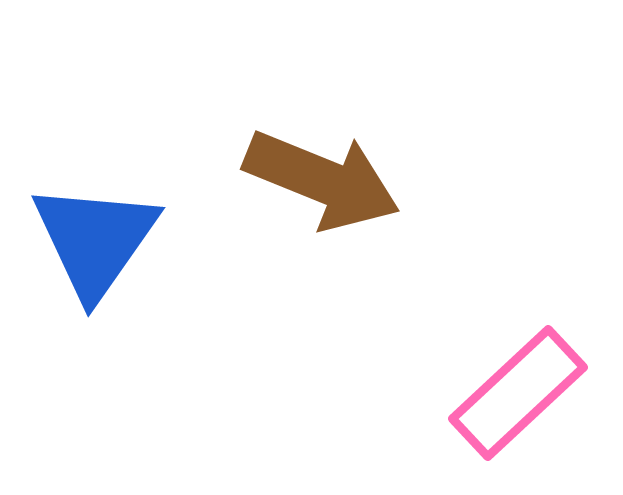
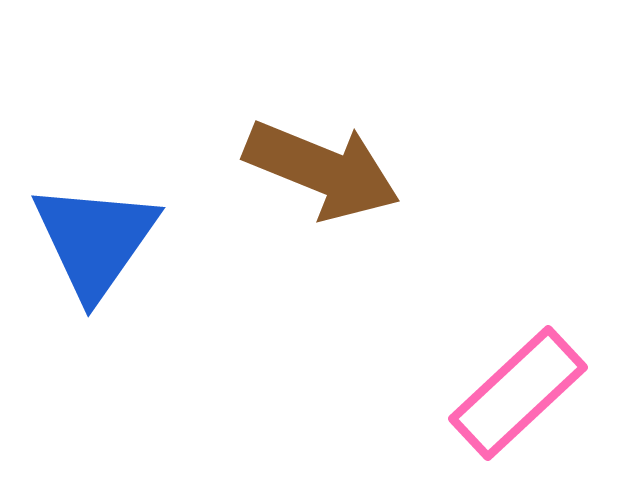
brown arrow: moved 10 px up
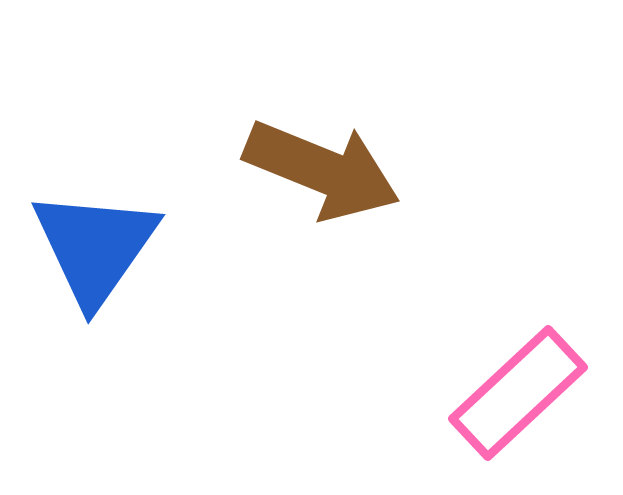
blue triangle: moved 7 px down
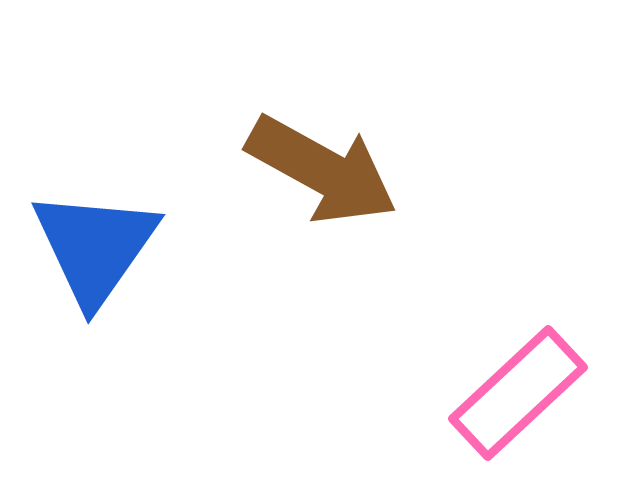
brown arrow: rotated 7 degrees clockwise
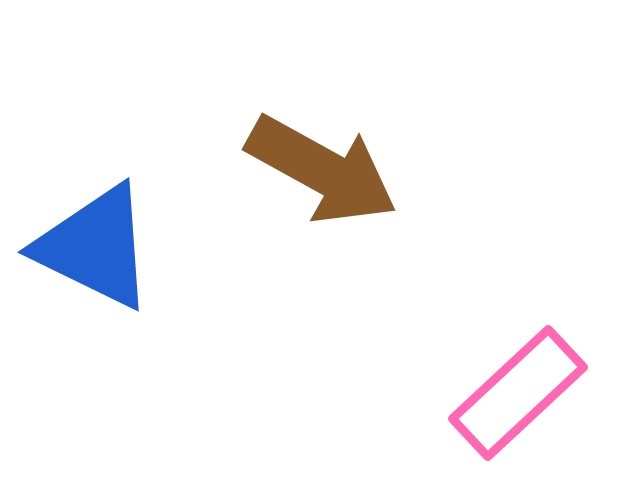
blue triangle: rotated 39 degrees counterclockwise
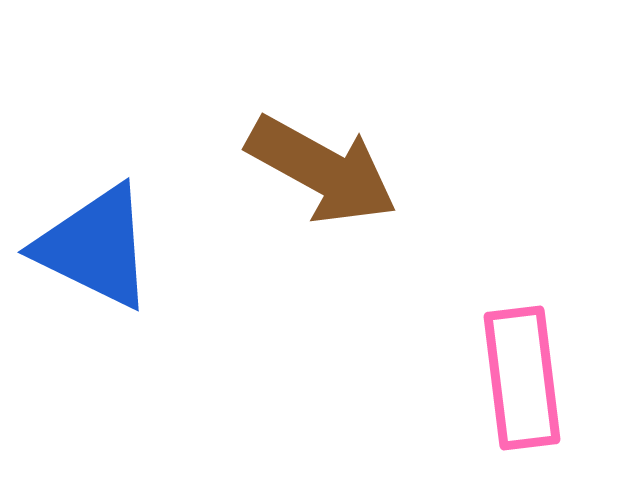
pink rectangle: moved 4 px right, 15 px up; rotated 54 degrees counterclockwise
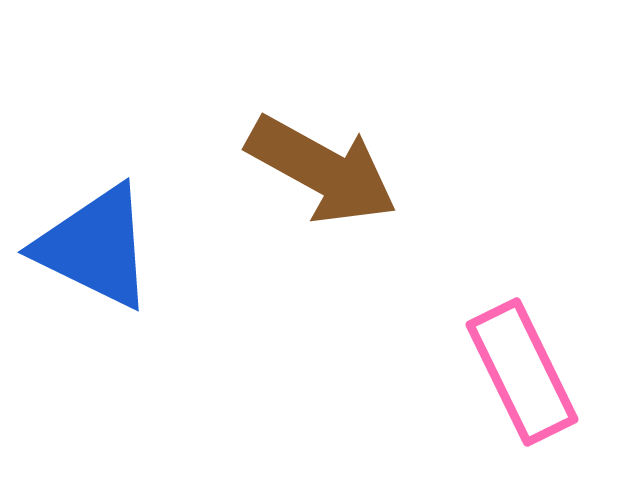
pink rectangle: moved 6 px up; rotated 19 degrees counterclockwise
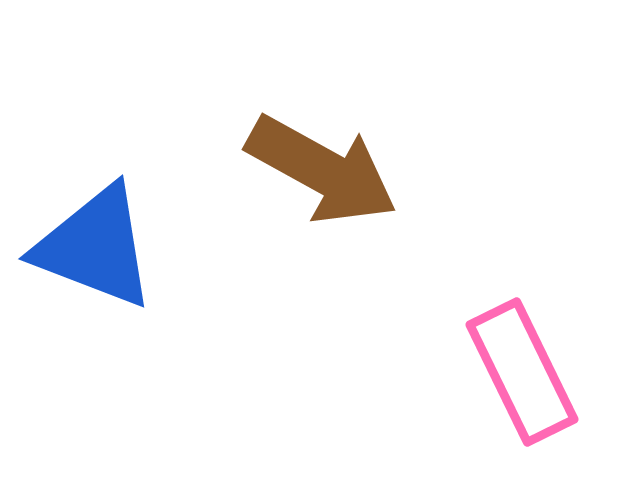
blue triangle: rotated 5 degrees counterclockwise
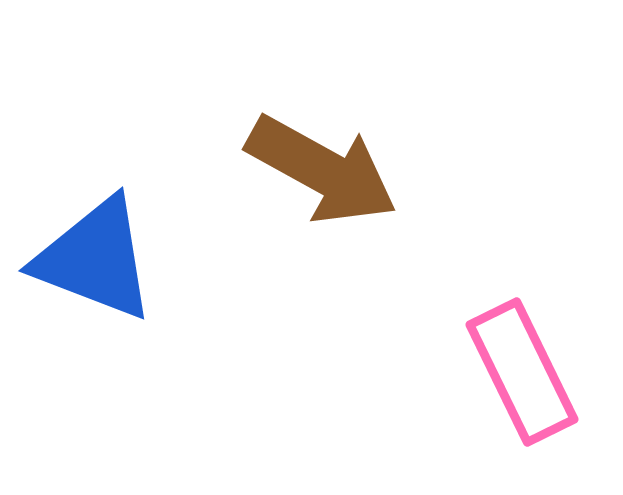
blue triangle: moved 12 px down
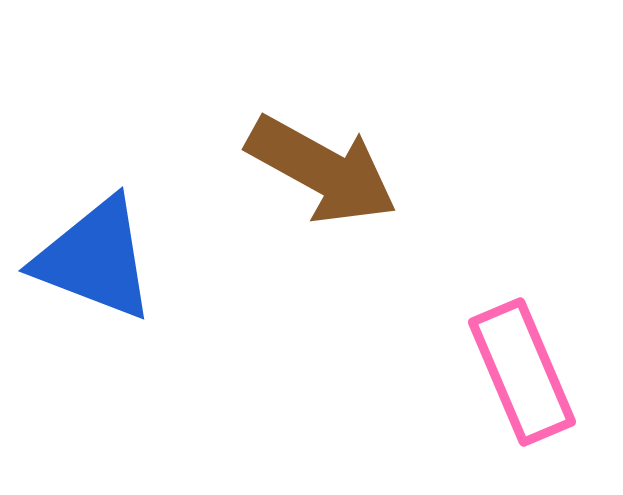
pink rectangle: rotated 3 degrees clockwise
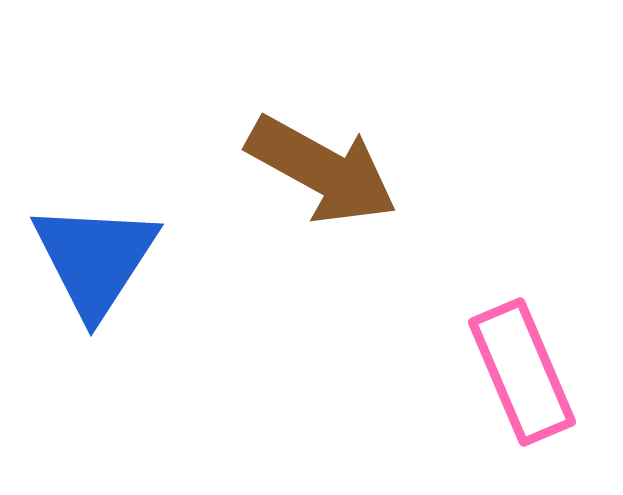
blue triangle: rotated 42 degrees clockwise
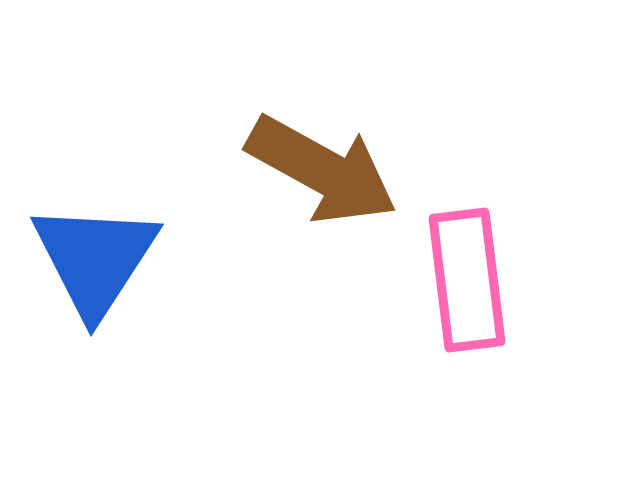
pink rectangle: moved 55 px left, 92 px up; rotated 16 degrees clockwise
